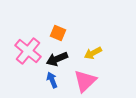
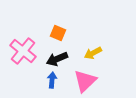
pink cross: moved 5 px left
blue arrow: rotated 28 degrees clockwise
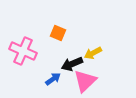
pink cross: rotated 16 degrees counterclockwise
black arrow: moved 15 px right, 5 px down
blue arrow: moved 1 px right, 1 px up; rotated 49 degrees clockwise
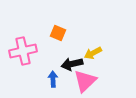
pink cross: rotated 36 degrees counterclockwise
black arrow: rotated 10 degrees clockwise
blue arrow: rotated 56 degrees counterclockwise
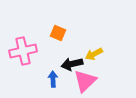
yellow arrow: moved 1 px right, 1 px down
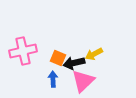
orange square: moved 25 px down
black arrow: moved 2 px right, 1 px up
pink triangle: moved 2 px left
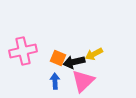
black arrow: moved 1 px up
blue arrow: moved 2 px right, 2 px down
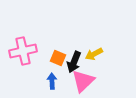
black arrow: rotated 55 degrees counterclockwise
blue arrow: moved 3 px left
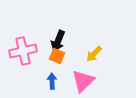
yellow arrow: rotated 18 degrees counterclockwise
orange square: moved 1 px left, 2 px up
black arrow: moved 16 px left, 21 px up
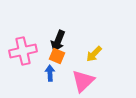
blue arrow: moved 2 px left, 8 px up
